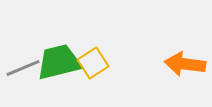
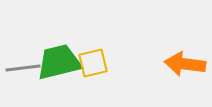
yellow square: rotated 20 degrees clockwise
gray line: rotated 16 degrees clockwise
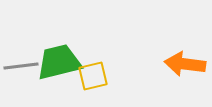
yellow square: moved 13 px down
gray line: moved 2 px left, 2 px up
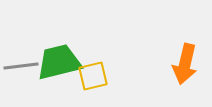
orange arrow: rotated 84 degrees counterclockwise
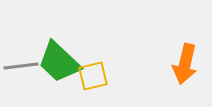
green trapezoid: rotated 123 degrees counterclockwise
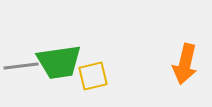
green trapezoid: rotated 51 degrees counterclockwise
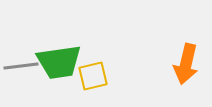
orange arrow: moved 1 px right
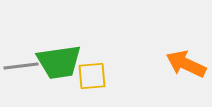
orange arrow: rotated 102 degrees clockwise
yellow square: moved 1 px left; rotated 8 degrees clockwise
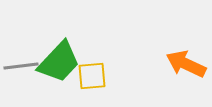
green trapezoid: rotated 39 degrees counterclockwise
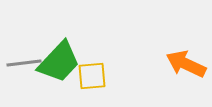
gray line: moved 3 px right, 3 px up
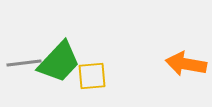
orange arrow: rotated 15 degrees counterclockwise
